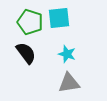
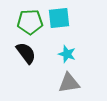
green pentagon: rotated 20 degrees counterclockwise
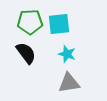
cyan square: moved 6 px down
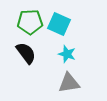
cyan square: rotated 30 degrees clockwise
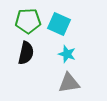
green pentagon: moved 2 px left, 1 px up
black semicircle: rotated 50 degrees clockwise
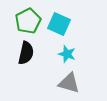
green pentagon: rotated 25 degrees counterclockwise
gray triangle: rotated 25 degrees clockwise
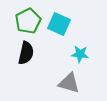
cyan star: moved 13 px right; rotated 12 degrees counterclockwise
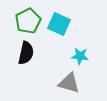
cyan star: moved 2 px down
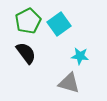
cyan square: rotated 30 degrees clockwise
black semicircle: rotated 50 degrees counterclockwise
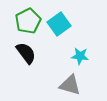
gray triangle: moved 1 px right, 2 px down
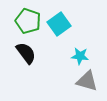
green pentagon: rotated 25 degrees counterclockwise
gray triangle: moved 17 px right, 4 px up
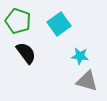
green pentagon: moved 10 px left
